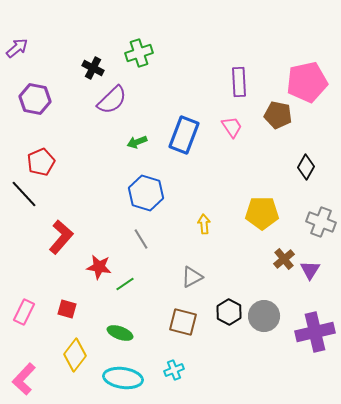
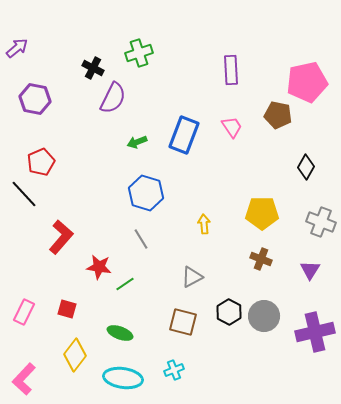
purple rectangle: moved 8 px left, 12 px up
purple semicircle: moved 1 px right, 2 px up; rotated 20 degrees counterclockwise
brown cross: moved 23 px left; rotated 30 degrees counterclockwise
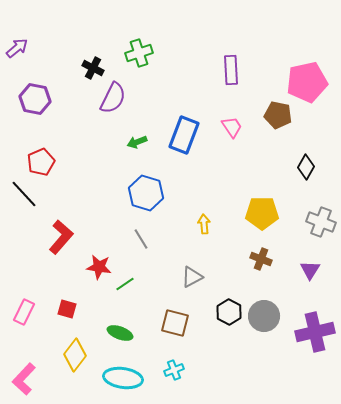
brown square: moved 8 px left, 1 px down
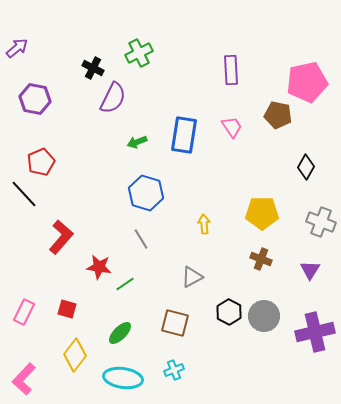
green cross: rotated 8 degrees counterclockwise
blue rectangle: rotated 12 degrees counterclockwise
green ellipse: rotated 65 degrees counterclockwise
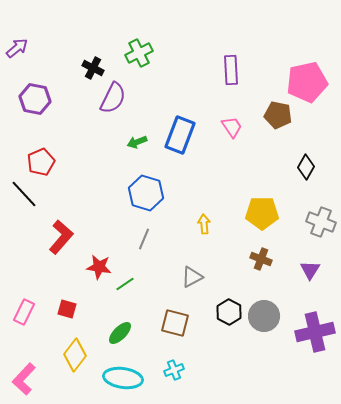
blue rectangle: moved 4 px left; rotated 12 degrees clockwise
gray line: moved 3 px right; rotated 55 degrees clockwise
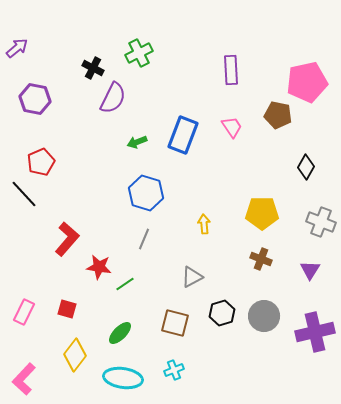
blue rectangle: moved 3 px right
red L-shape: moved 6 px right, 2 px down
black hexagon: moved 7 px left, 1 px down; rotated 15 degrees clockwise
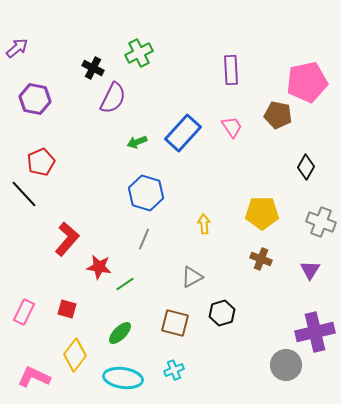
blue rectangle: moved 2 px up; rotated 21 degrees clockwise
gray circle: moved 22 px right, 49 px down
pink L-shape: moved 10 px right, 2 px up; rotated 72 degrees clockwise
